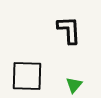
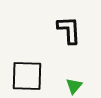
green triangle: moved 1 px down
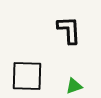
green triangle: rotated 30 degrees clockwise
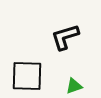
black L-shape: moved 4 px left, 7 px down; rotated 104 degrees counterclockwise
